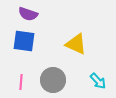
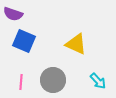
purple semicircle: moved 15 px left
blue square: rotated 15 degrees clockwise
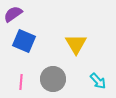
purple semicircle: rotated 126 degrees clockwise
yellow triangle: rotated 35 degrees clockwise
gray circle: moved 1 px up
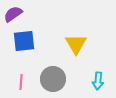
blue square: rotated 30 degrees counterclockwise
cyan arrow: rotated 48 degrees clockwise
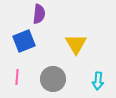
purple semicircle: moved 26 px right; rotated 132 degrees clockwise
blue square: rotated 15 degrees counterclockwise
pink line: moved 4 px left, 5 px up
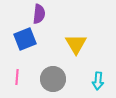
blue square: moved 1 px right, 2 px up
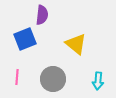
purple semicircle: moved 3 px right, 1 px down
yellow triangle: rotated 20 degrees counterclockwise
